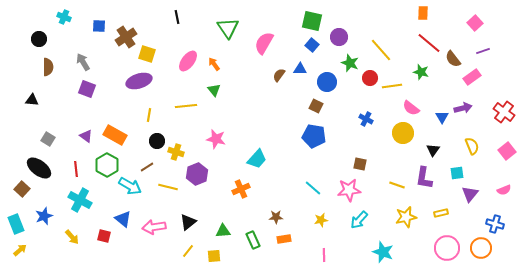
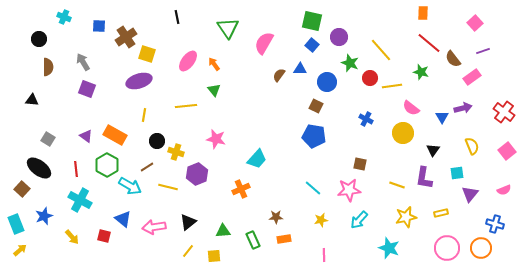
yellow line at (149, 115): moved 5 px left
cyan star at (383, 252): moved 6 px right, 4 px up
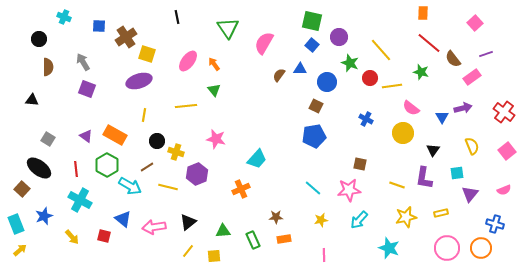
purple line at (483, 51): moved 3 px right, 3 px down
blue pentagon at (314, 136): rotated 20 degrees counterclockwise
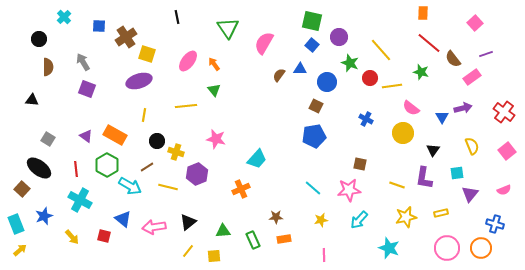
cyan cross at (64, 17): rotated 24 degrees clockwise
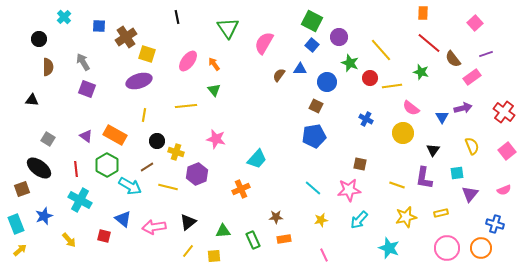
green square at (312, 21): rotated 15 degrees clockwise
brown square at (22, 189): rotated 28 degrees clockwise
yellow arrow at (72, 237): moved 3 px left, 3 px down
pink line at (324, 255): rotated 24 degrees counterclockwise
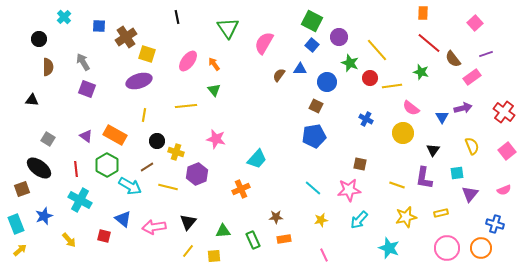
yellow line at (381, 50): moved 4 px left
black triangle at (188, 222): rotated 12 degrees counterclockwise
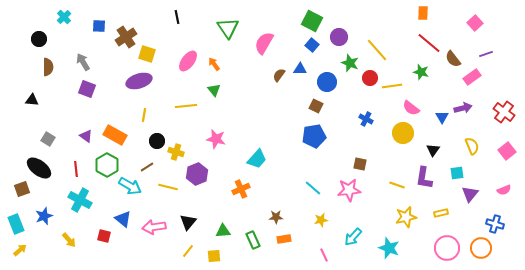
cyan arrow at (359, 220): moved 6 px left, 17 px down
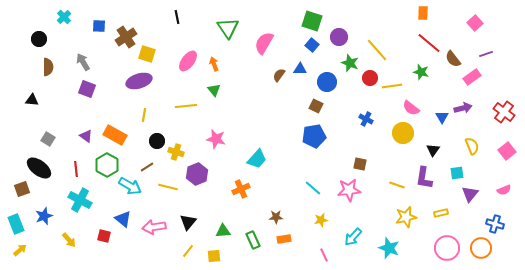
green square at (312, 21): rotated 10 degrees counterclockwise
orange arrow at (214, 64): rotated 16 degrees clockwise
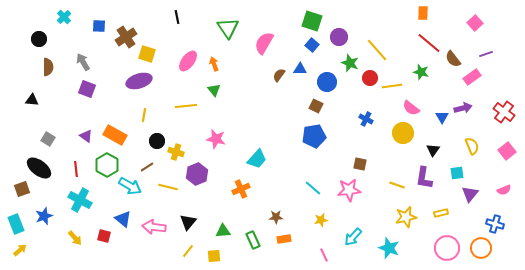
pink arrow at (154, 227): rotated 15 degrees clockwise
yellow arrow at (69, 240): moved 6 px right, 2 px up
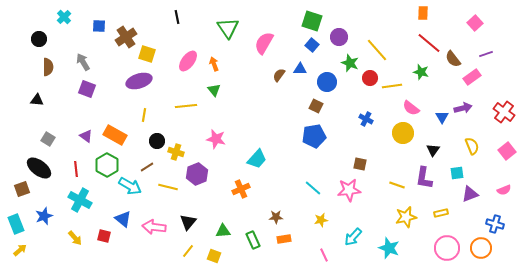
black triangle at (32, 100): moved 5 px right
purple triangle at (470, 194): rotated 30 degrees clockwise
yellow square at (214, 256): rotated 24 degrees clockwise
